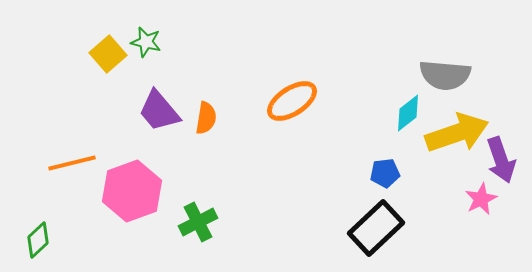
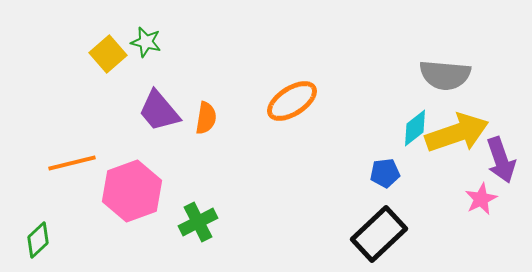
cyan diamond: moved 7 px right, 15 px down
black rectangle: moved 3 px right, 6 px down
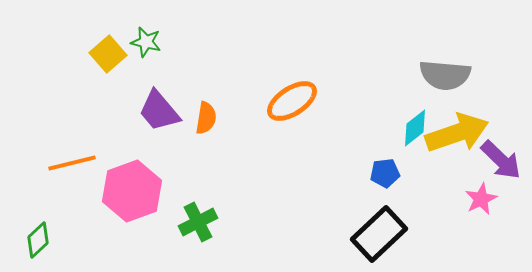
purple arrow: rotated 27 degrees counterclockwise
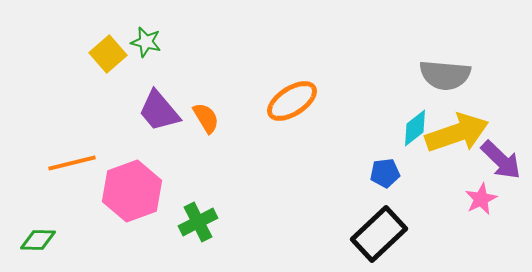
orange semicircle: rotated 40 degrees counterclockwise
green diamond: rotated 45 degrees clockwise
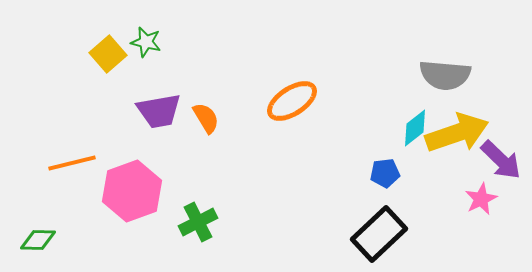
purple trapezoid: rotated 60 degrees counterclockwise
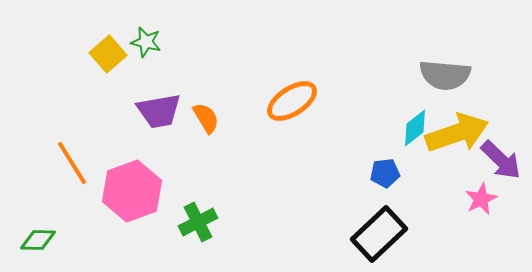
orange line: rotated 72 degrees clockwise
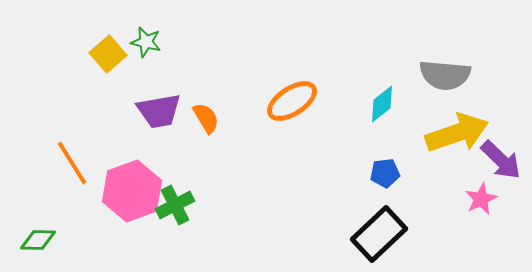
cyan diamond: moved 33 px left, 24 px up
green cross: moved 23 px left, 17 px up
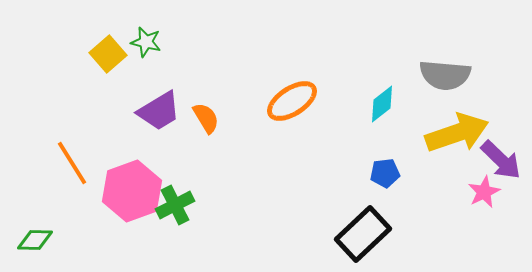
purple trapezoid: rotated 21 degrees counterclockwise
pink star: moved 3 px right, 7 px up
black rectangle: moved 16 px left
green diamond: moved 3 px left
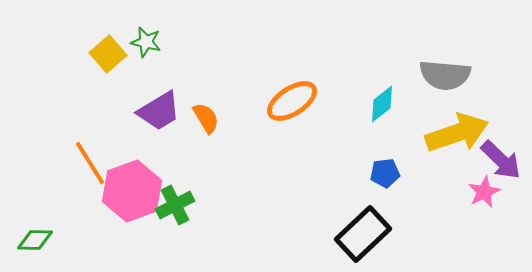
orange line: moved 18 px right
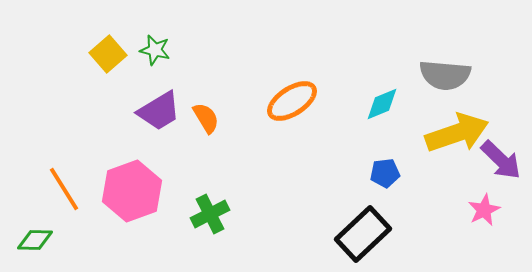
green star: moved 9 px right, 8 px down
cyan diamond: rotated 15 degrees clockwise
orange line: moved 26 px left, 26 px down
pink star: moved 18 px down
green cross: moved 35 px right, 9 px down
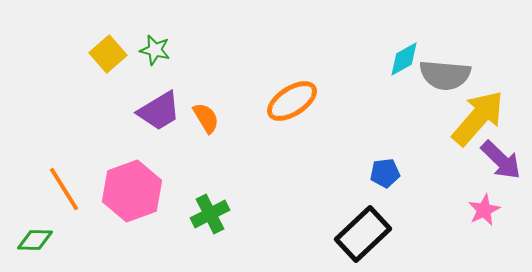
cyan diamond: moved 22 px right, 45 px up; rotated 6 degrees counterclockwise
yellow arrow: moved 21 px right, 15 px up; rotated 30 degrees counterclockwise
